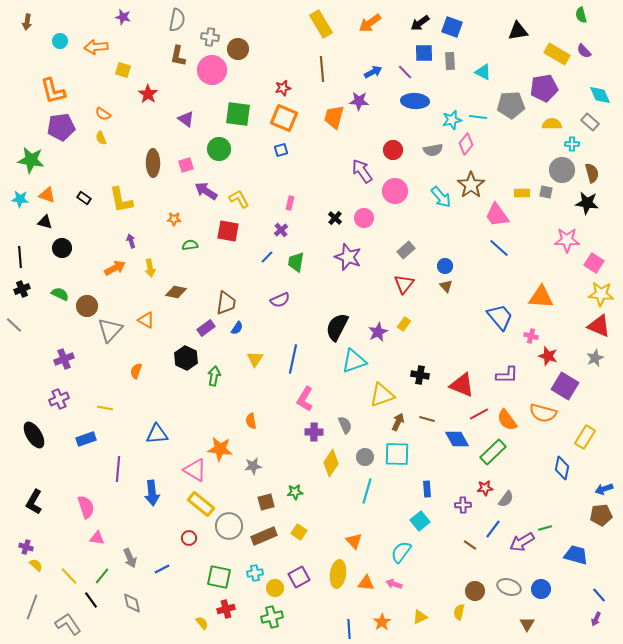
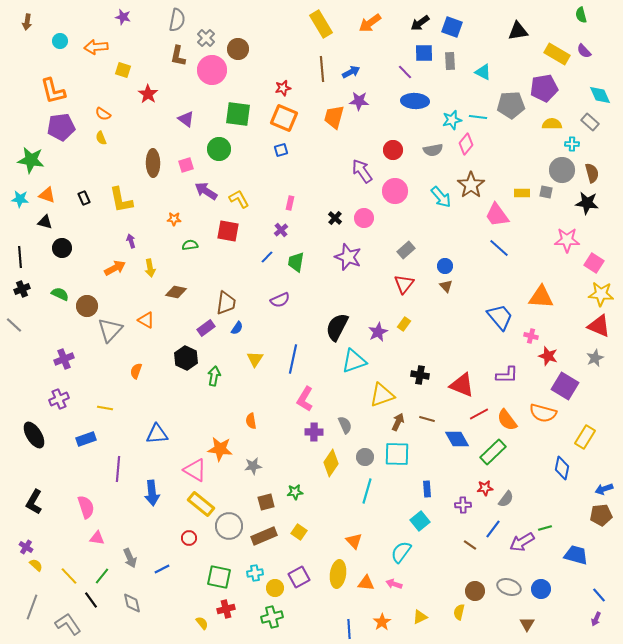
gray cross at (210, 37): moved 4 px left, 1 px down; rotated 36 degrees clockwise
blue arrow at (373, 72): moved 22 px left
black rectangle at (84, 198): rotated 32 degrees clockwise
purple cross at (26, 547): rotated 16 degrees clockwise
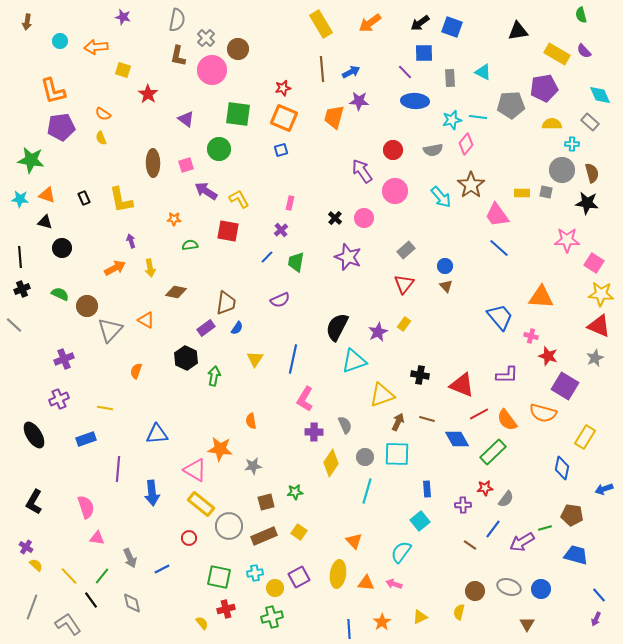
gray rectangle at (450, 61): moved 17 px down
brown pentagon at (601, 515): moved 29 px left; rotated 15 degrees clockwise
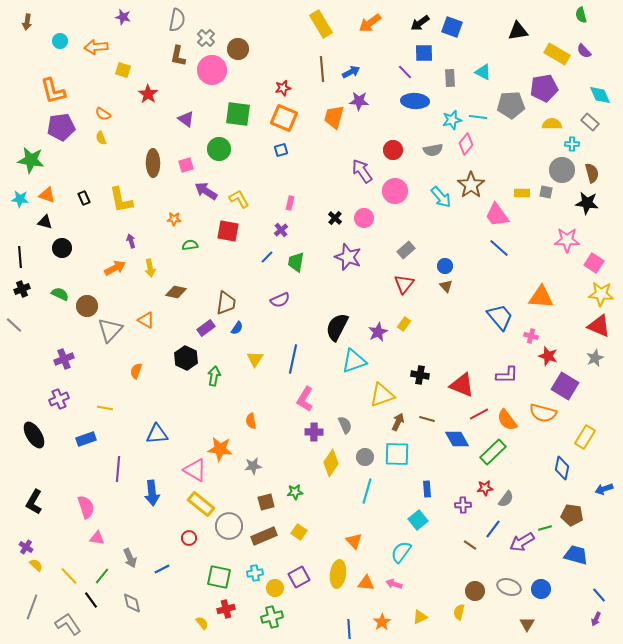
cyan square at (420, 521): moved 2 px left, 1 px up
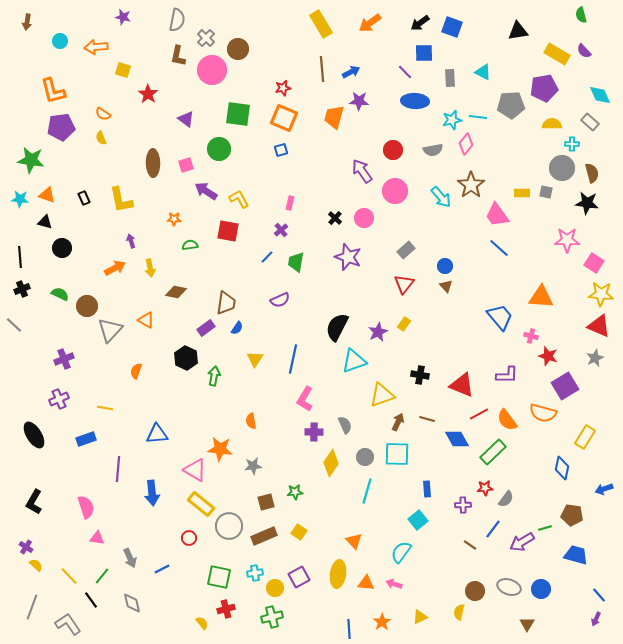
gray circle at (562, 170): moved 2 px up
purple square at (565, 386): rotated 28 degrees clockwise
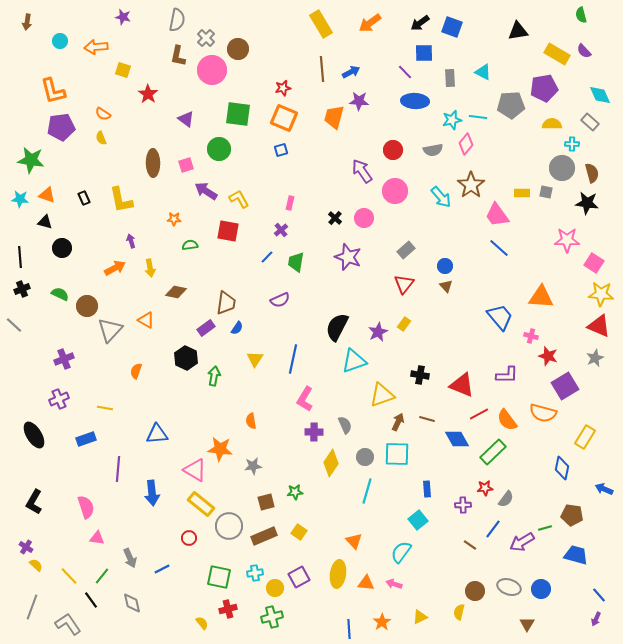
blue arrow at (604, 489): rotated 42 degrees clockwise
red cross at (226, 609): moved 2 px right
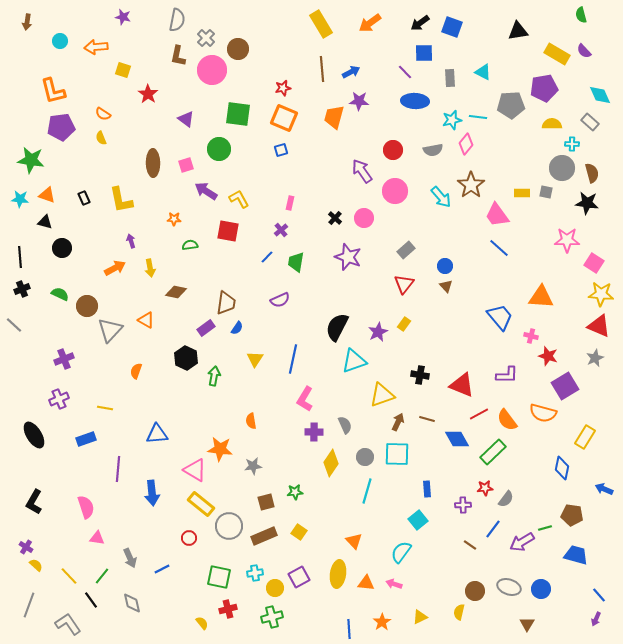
gray line at (32, 607): moved 3 px left, 2 px up
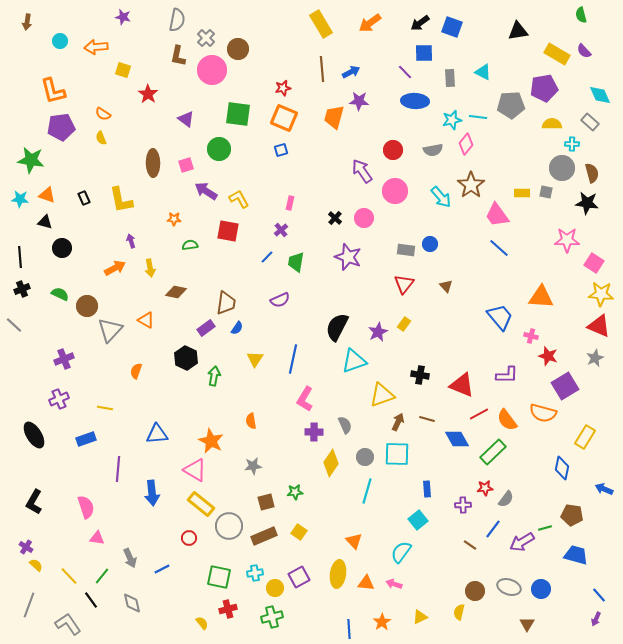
gray rectangle at (406, 250): rotated 48 degrees clockwise
blue circle at (445, 266): moved 15 px left, 22 px up
orange star at (220, 449): moved 9 px left, 8 px up; rotated 20 degrees clockwise
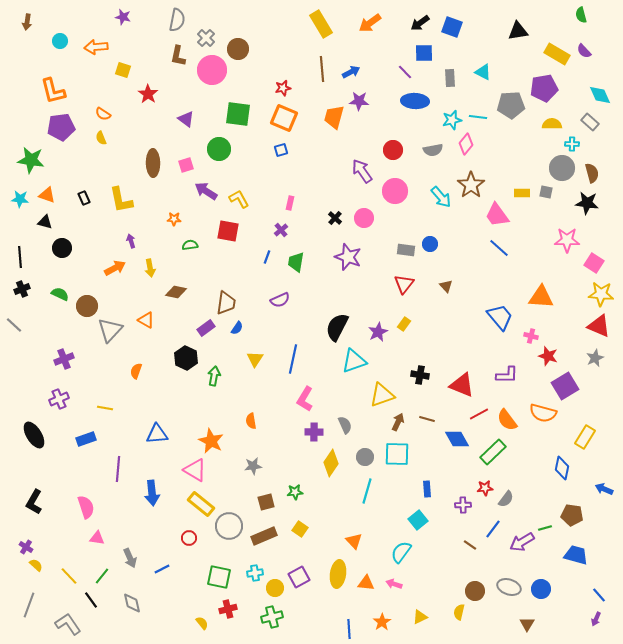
blue line at (267, 257): rotated 24 degrees counterclockwise
yellow square at (299, 532): moved 1 px right, 3 px up
